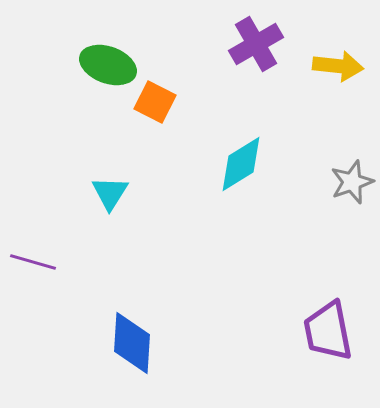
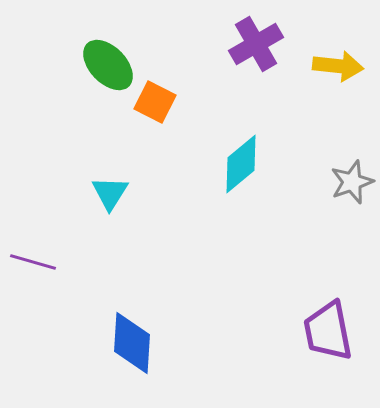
green ellipse: rotated 26 degrees clockwise
cyan diamond: rotated 8 degrees counterclockwise
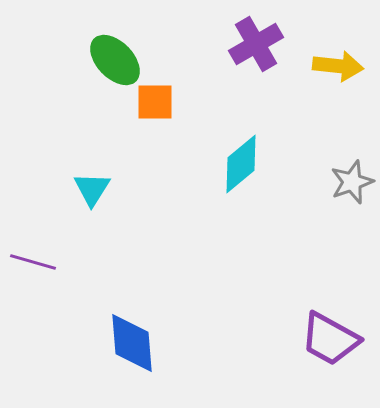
green ellipse: moved 7 px right, 5 px up
orange square: rotated 27 degrees counterclockwise
cyan triangle: moved 18 px left, 4 px up
purple trapezoid: moved 2 px right, 8 px down; rotated 50 degrees counterclockwise
blue diamond: rotated 8 degrees counterclockwise
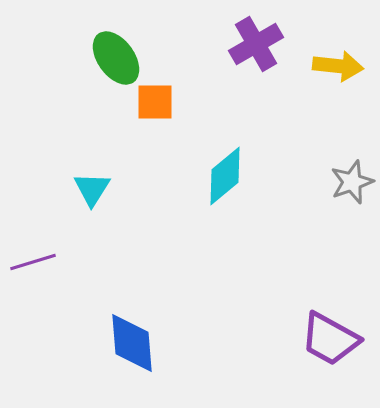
green ellipse: moved 1 px right, 2 px up; rotated 8 degrees clockwise
cyan diamond: moved 16 px left, 12 px down
purple line: rotated 33 degrees counterclockwise
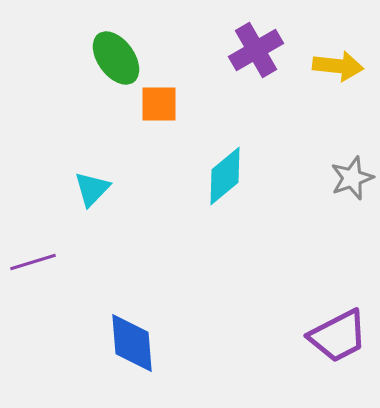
purple cross: moved 6 px down
orange square: moved 4 px right, 2 px down
gray star: moved 4 px up
cyan triangle: rotated 12 degrees clockwise
purple trapezoid: moved 8 px right, 3 px up; rotated 56 degrees counterclockwise
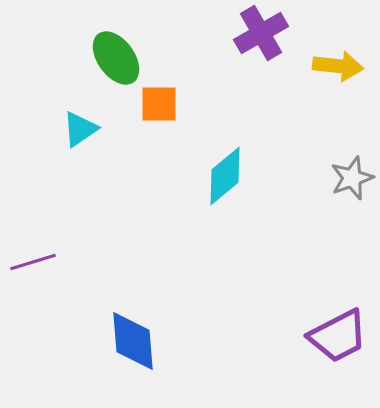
purple cross: moved 5 px right, 17 px up
cyan triangle: moved 12 px left, 60 px up; rotated 12 degrees clockwise
blue diamond: moved 1 px right, 2 px up
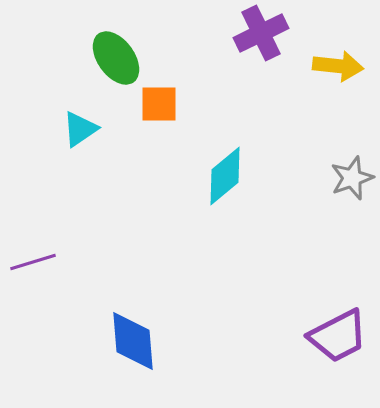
purple cross: rotated 4 degrees clockwise
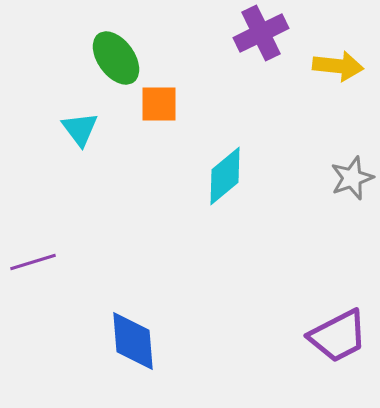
cyan triangle: rotated 33 degrees counterclockwise
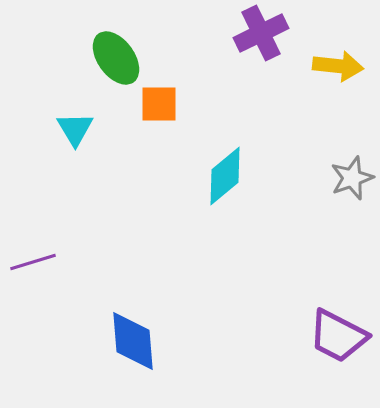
cyan triangle: moved 5 px left; rotated 6 degrees clockwise
purple trapezoid: rotated 54 degrees clockwise
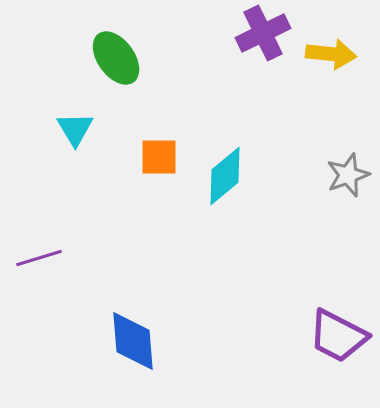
purple cross: moved 2 px right
yellow arrow: moved 7 px left, 12 px up
orange square: moved 53 px down
gray star: moved 4 px left, 3 px up
purple line: moved 6 px right, 4 px up
